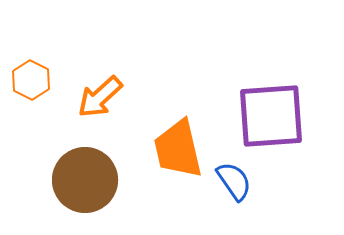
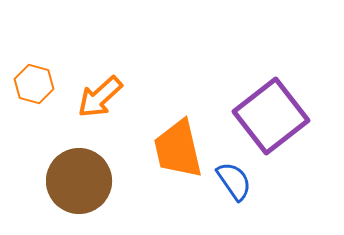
orange hexagon: moved 3 px right, 4 px down; rotated 12 degrees counterclockwise
purple square: rotated 34 degrees counterclockwise
brown circle: moved 6 px left, 1 px down
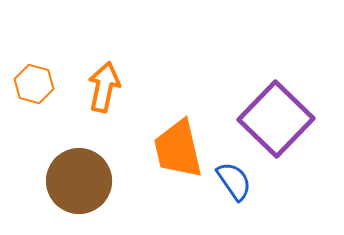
orange arrow: moved 4 px right, 10 px up; rotated 144 degrees clockwise
purple square: moved 5 px right, 3 px down; rotated 8 degrees counterclockwise
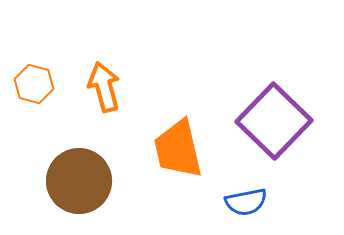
orange arrow: rotated 27 degrees counterclockwise
purple square: moved 2 px left, 2 px down
blue semicircle: moved 12 px right, 21 px down; rotated 114 degrees clockwise
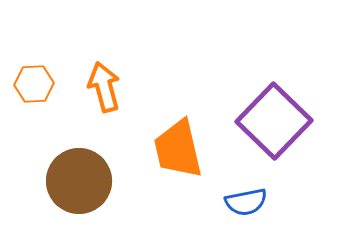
orange hexagon: rotated 18 degrees counterclockwise
